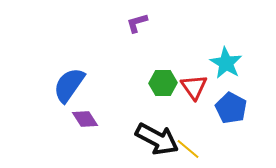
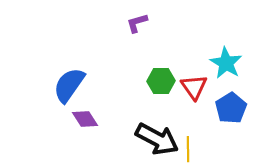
green hexagon: moved 2 px left, 2 px up
blue pentagon: rotated 12 degrees clockwise
yellow line: rotated 50 degrees clockwise
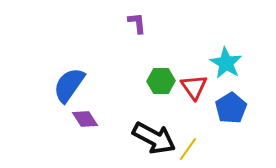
purple L-shape: rotated 100 degrees clockwise
black arrow: moved 3 px left, 1 px up
yellow line: rotated 35 degrees clockwise
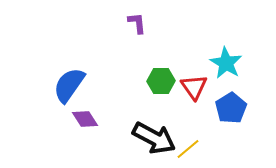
yellow line: rotated 15 degrees clockwise
